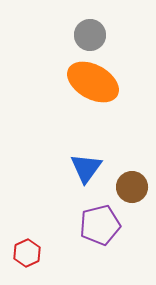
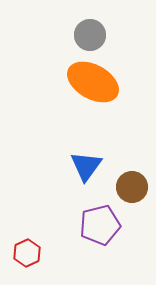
blue triangle: moved 2 px up
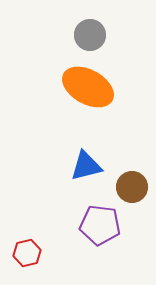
orange ellipse: moved 5 px left, 5 px down
blue triangle: rotated 40 degrees clockwise
purple pentagon: rotated 21 degrees clockwise
red hexagon: rotated 12 degrees clockwise
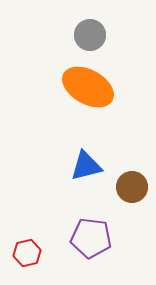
purple pentagon: moved 9 px left, 13 px down
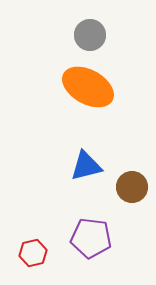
red hexagon: moved 6 px right
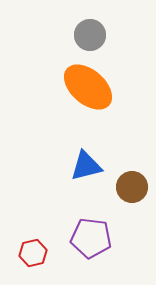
orange ellipse: rotated 12 degrees clockwise
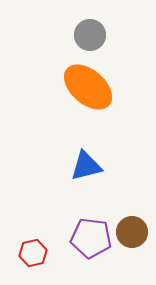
brown circle: moved 45 px down
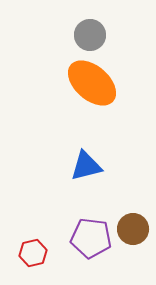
orange ellipse: moved 4 px right, 4 px up
brown circle: moved 1 px right, 3 px up
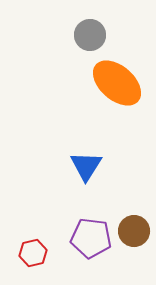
orange ellipse: moved 25 px right
blue triangle: rotated 44 degrees counterclockwise
brown circle: moved 1 px right, 2 px down
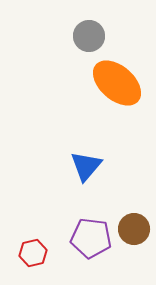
gray circle: moved 1 px left, 1 px down
blue triangle: rotated 8 degrees clockwise
brown circle: moved 2 px up
